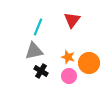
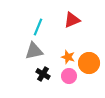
red triangle: rotated 30 degrees clockwise
black cross: moved 2 px right, 3 px down
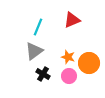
gray triangle: rotated 24 degrees counterclockwise
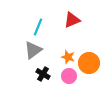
gray triangle: moved 1 px left, 1 px up
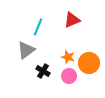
gray triangle: moved 7 px left
black cross: moved 3 px up
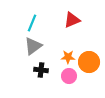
cyan line: moved 6 px left, 4 px up
gray triangle: moved 7 px right, 4 px up
orange star: rotated 16 degrees counterclockwise
orange circle: moved 1 px up
black cross: moved 2 px left, 1 px up; rotated 24 degrees counterclockwise
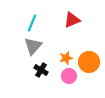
gray triangle: rotated 12 degrees counterclockwise
orange star: moved 2 px left, 1 px down; rotated 16 degrees counterclockwise
black cross: rotated 24 degrees clockwise
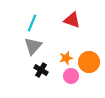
red triangle: rotated 42 degrees clockwise
pink circle: moved 2 px right
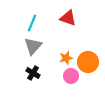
red triangle: moved 4 px left, 2 px up
orange circle: moved 1 px left
black cross: moved 8 px left, 3 px down
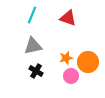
cyan line: moved 8 px up
gray triangle: rotated 36 degrees clockwise
black cross: moved 3 px right, 2 px up
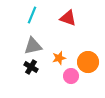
orange star: moved 7 px left
black cross: moved 5 px left, 4 px up
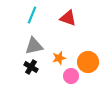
gray triangle: moved 1 px right
